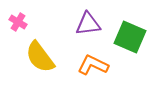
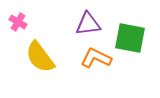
green square: moved 1 px down; rotated 12 degrees counterclockwise
orange L-shape: moved 3 px right, 7 px up
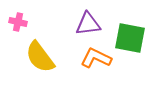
pink cross: rotated 18 degrees counterclockwise
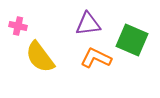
pink cross: moved 4 px down
green square: moved 2 px right, 2 px down; rotated 12 degrees clockwise
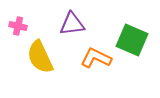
purple triangle: moved 16 px left
yellow semicircle: rotated 12 degrees clockwise
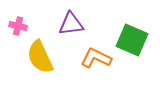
purple triangle: moved 1 px left
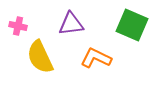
green square: moved 15 px up
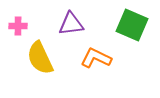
pink cross: rotated 12 degrees counterclockwise
yellow semicircle: moved 1 px down
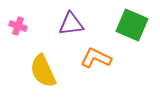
pink cross: rotated 18 degrees clockwise
yellow semicircle: moved 3 px right, 13 px down
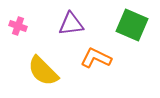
yellow semicircle: rotated 20 degrees counterclockwise
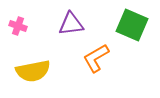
orange L-shape: rotated 56 degrees counterclockwise
yellow semicircle: moved 10 px left; rotated 56 degrees counterclockwise
